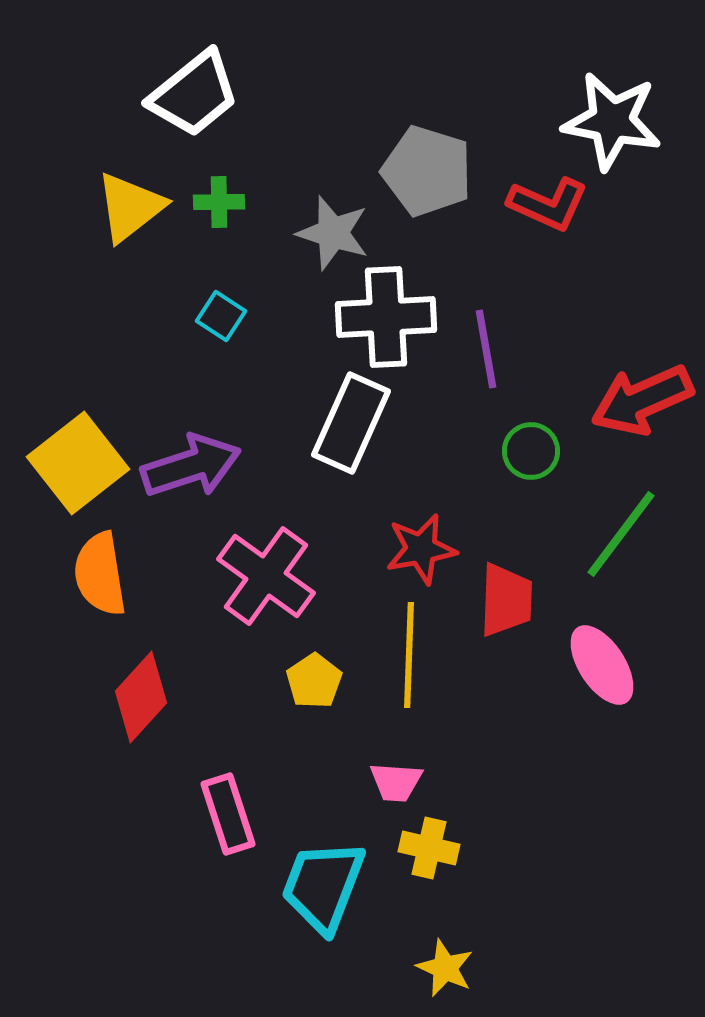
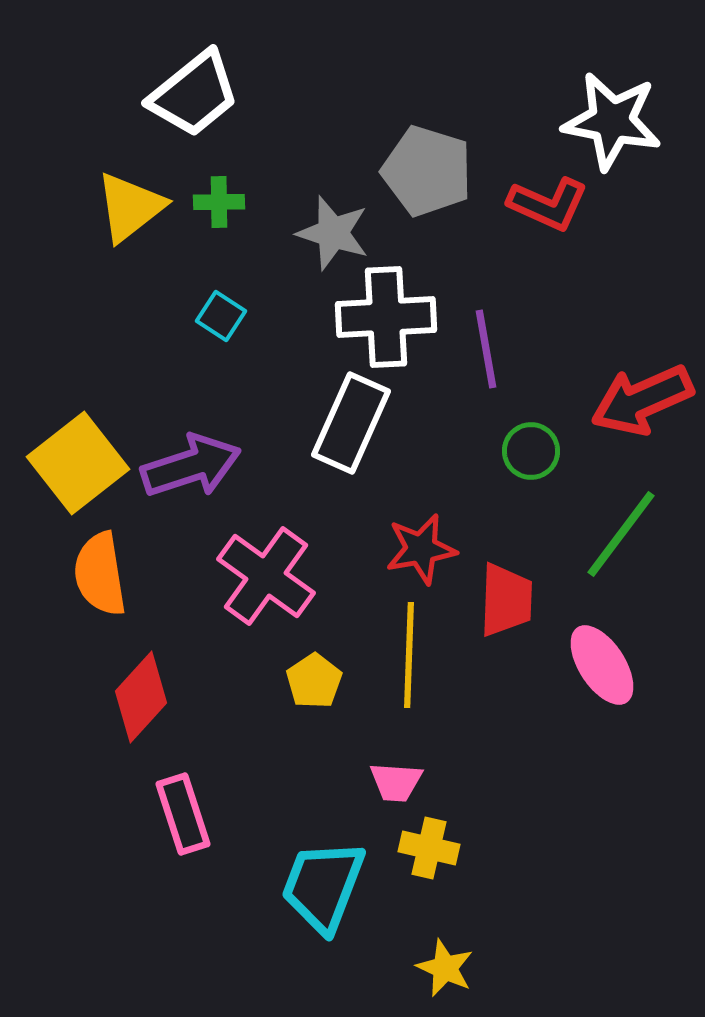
pink rectangle: moved 45 px left
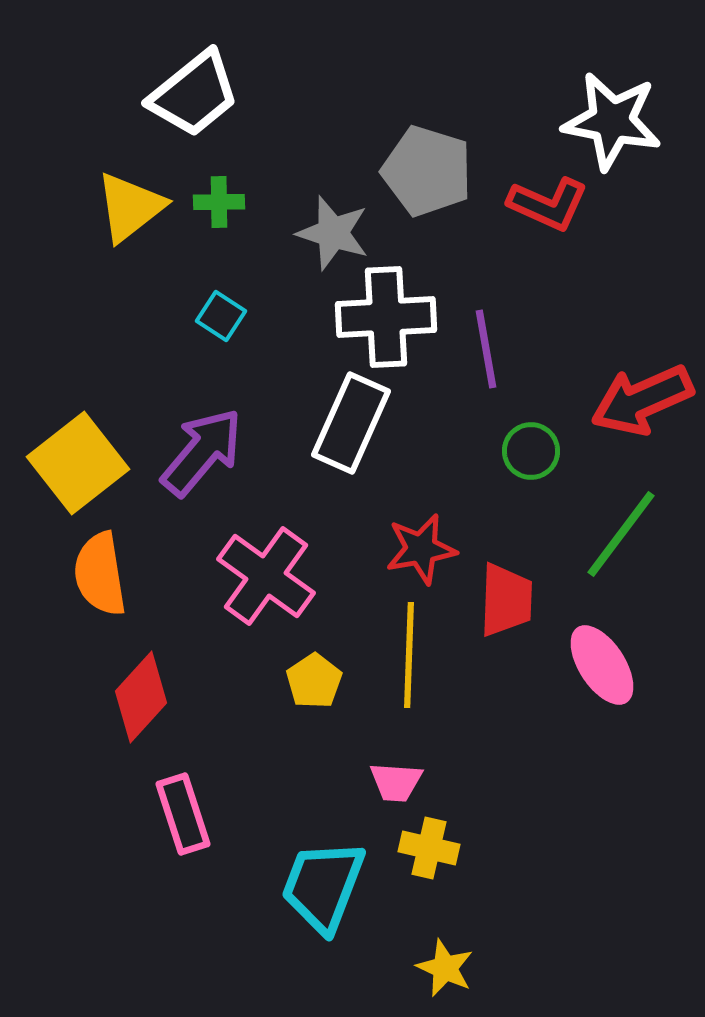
purple arrow: moved 11 px right, 14 px up; rotated 32 degrees counterclockwise
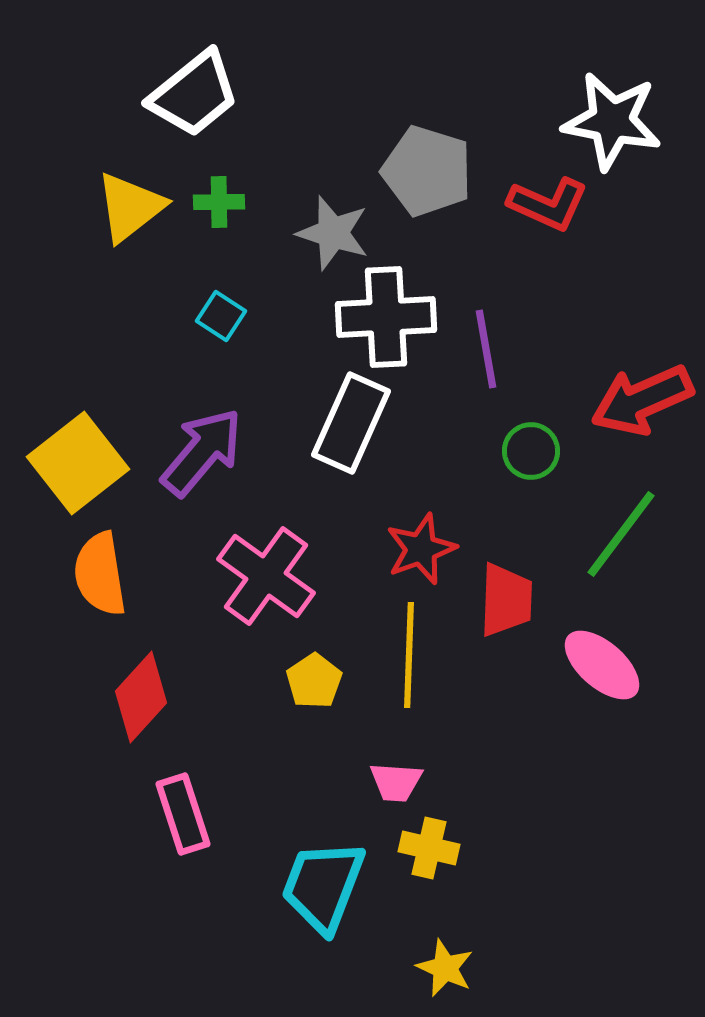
red star: rotated 10 degrees counterclockwise
pink ellipse: rotated 16 degrees counterclockwise
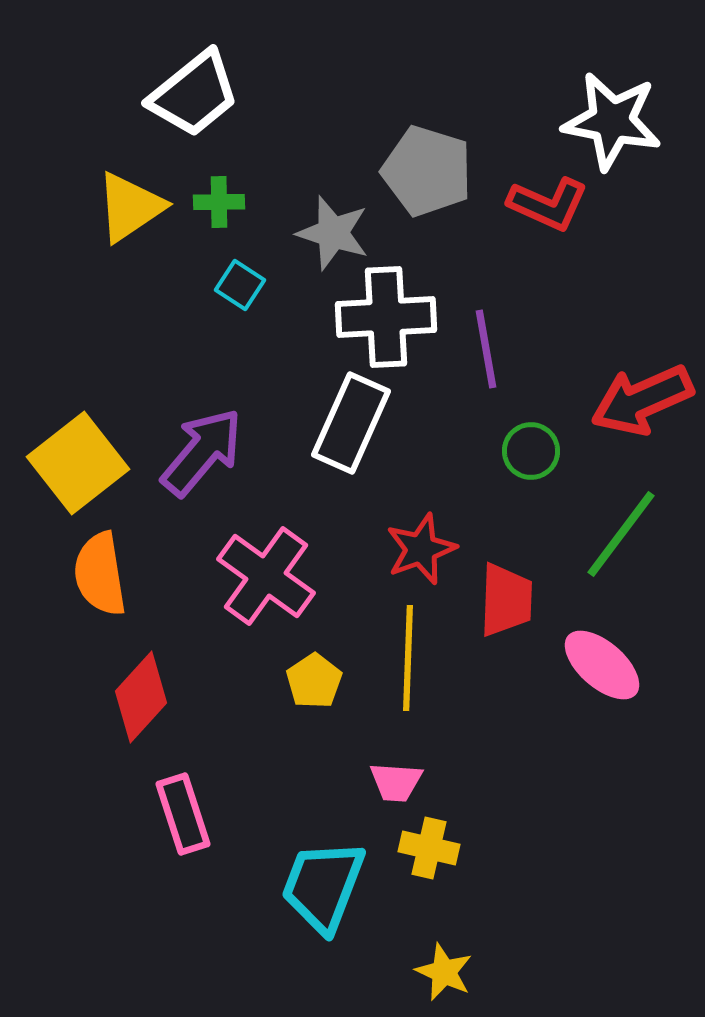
yellow triangle: rotated 4 degrees clockwise
cyan square: moved 19 px right, 31 px up
yellow line: moved 1 px left, 3 px down
yellow star: moved 1 px left, 4 px down
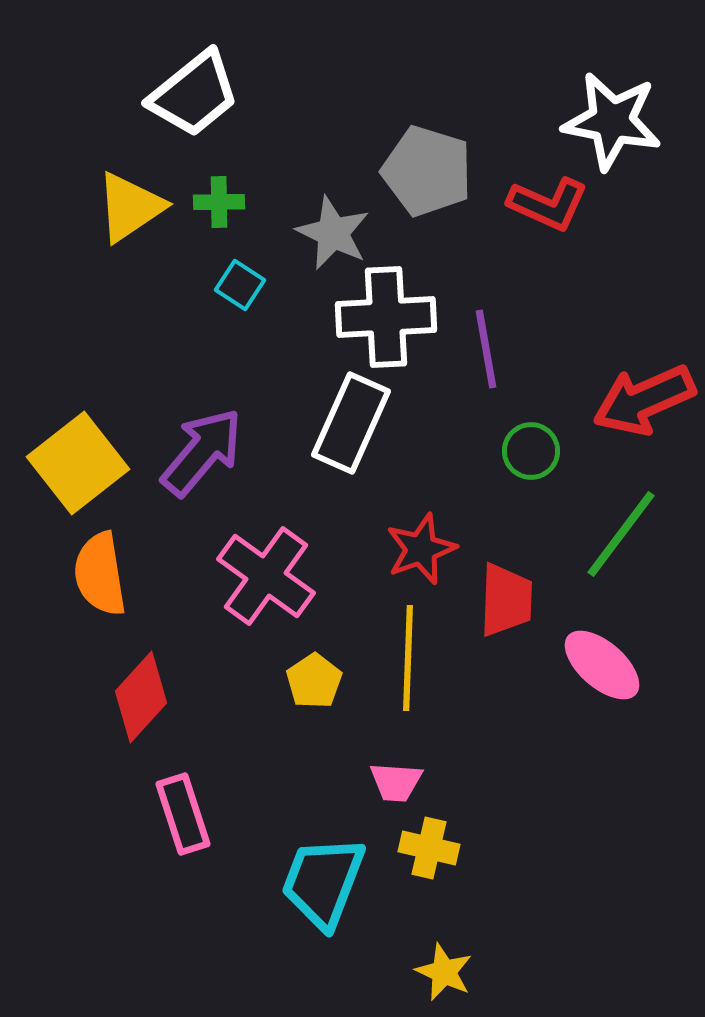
gray star: rotated 8 degrees clockwise
red arrow: moved 2 px right
cyan trapezoid: moved 4 px up
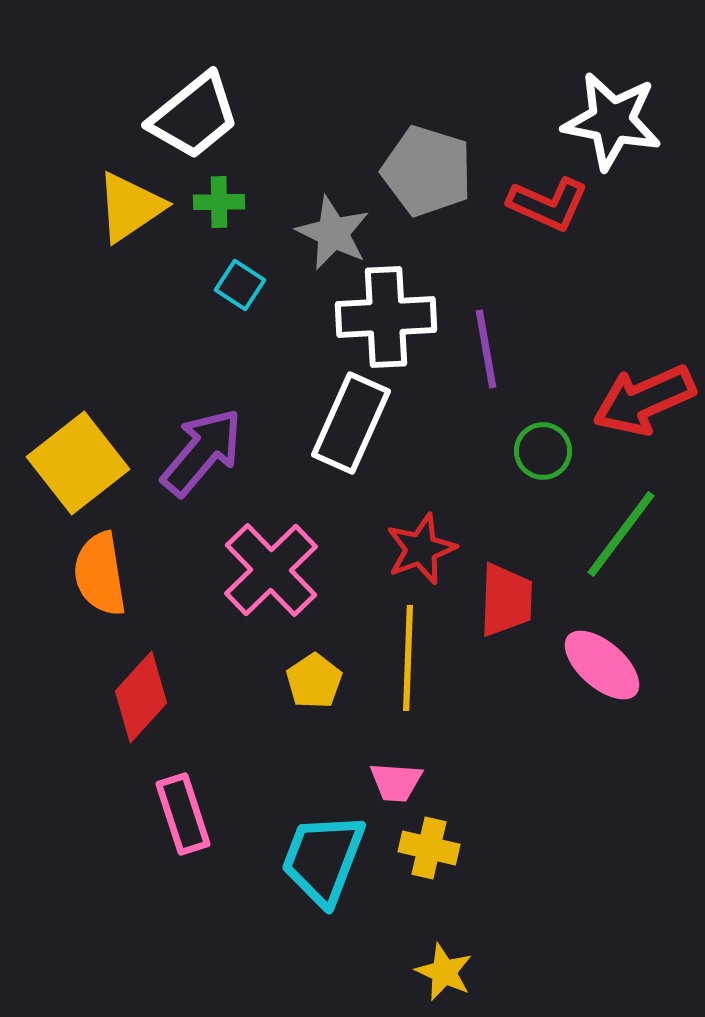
white trapezoid: moved 22 px down
green circle: moved 12 px right
pink cross: moved 5 px right, 6 px up; rotated 10 degrees clockwise
cyan trapezoid: moved 23 px up
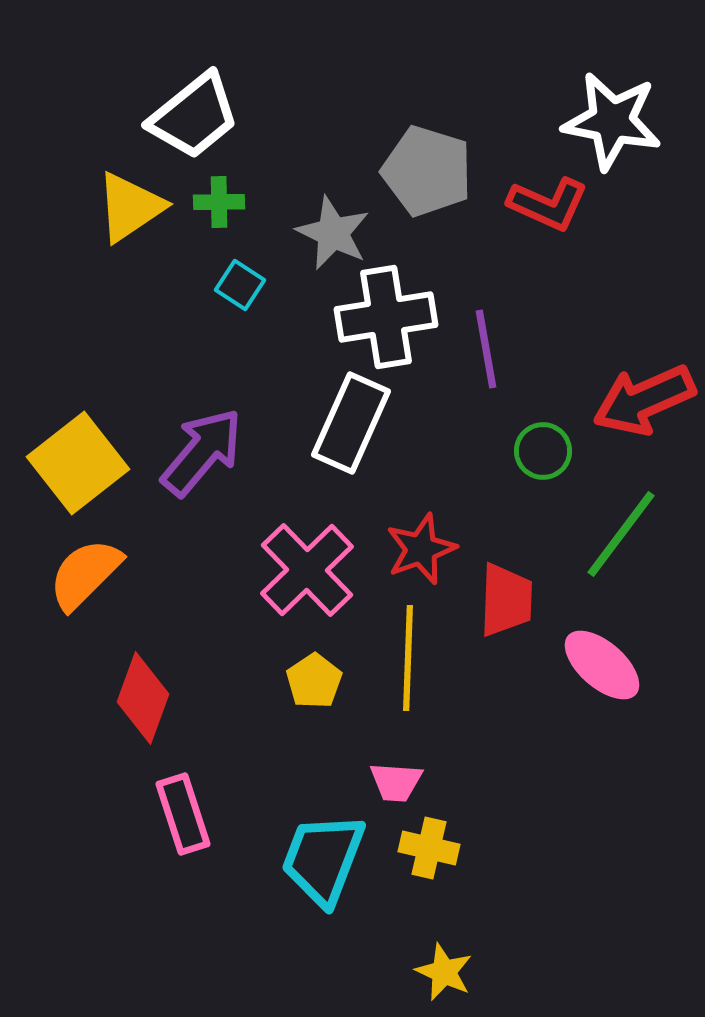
white cross: rotated 6 degrees counterclockwise
pink cross: moved 36 px right
orange semicircle: moved 15 px left; rotated 54 degrees clockwise
red diamond: moved 2 px right, 1 px down; rotated 22 degrees counterclockwise
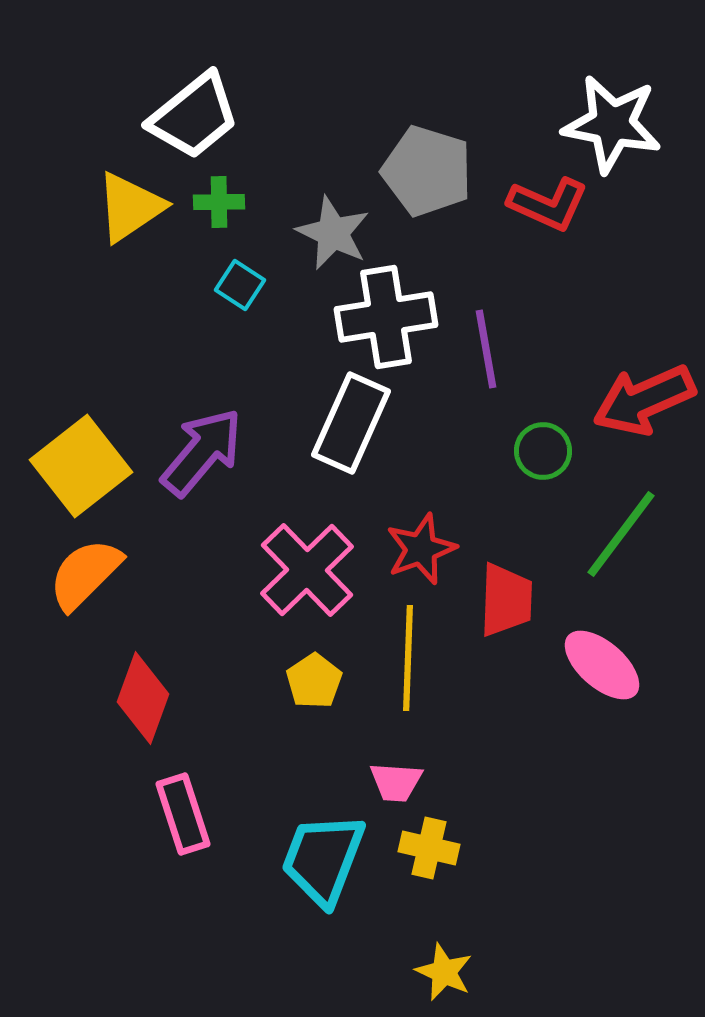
white star: moved 3 px down
yellow square: moved 3 px right, 3 px down
